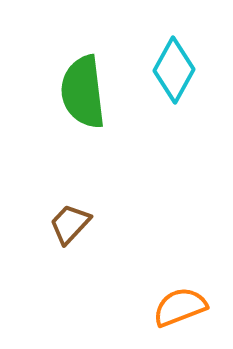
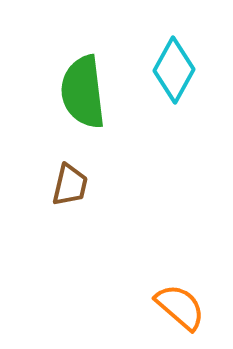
brown trapezoid: moved 39 px up; rotated 150 degrees clockwise
orange semicircle: rotated 62 degrees clockwise
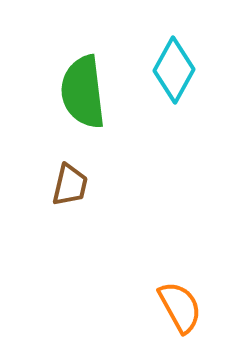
orange semicircle: rotated 20 degrees clockwise
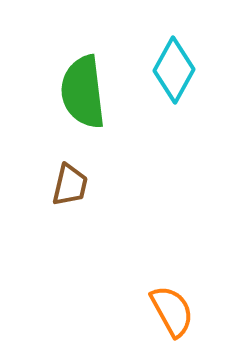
orange semicircle: moved 8 px left, 4 px down
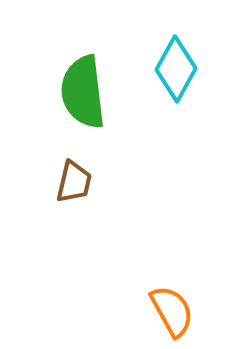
cyan diamond: moved 2 px right, 1 px up
brown trapezoid: moved 4 px right, 3 px up
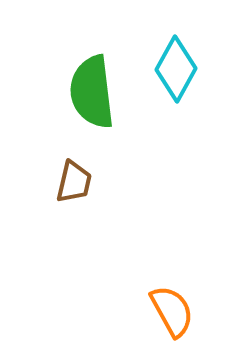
green semicircle: moved 9 px right
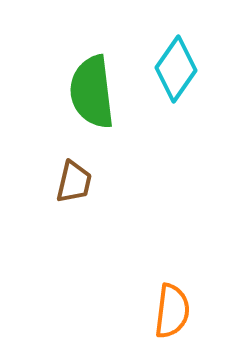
cyan diamond: rotated 6 degrees clockwise
orange semicircle: rotated 36 degrees clockwise
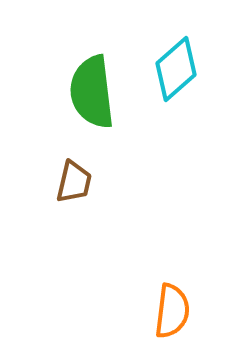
cyan diamond: rotated 14 degrees clockwise
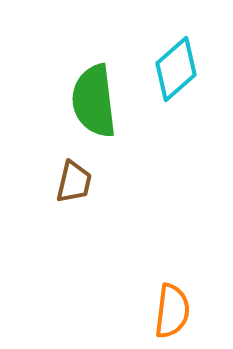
green semicircle: moved 2 px right, 9 px down
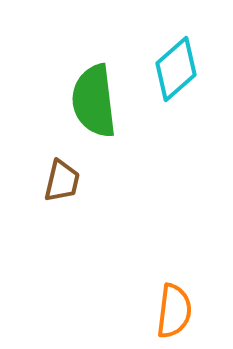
brown trapezoid: moved 12 px left, 1 px up
orange semicircle: moved 2 px right
